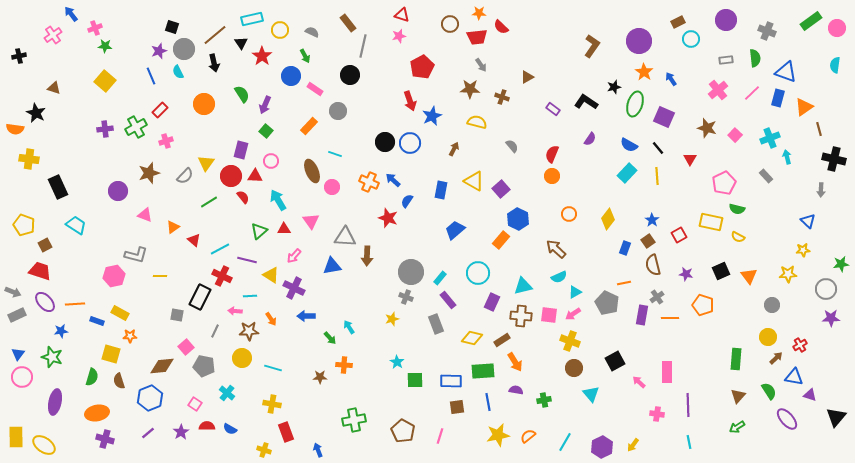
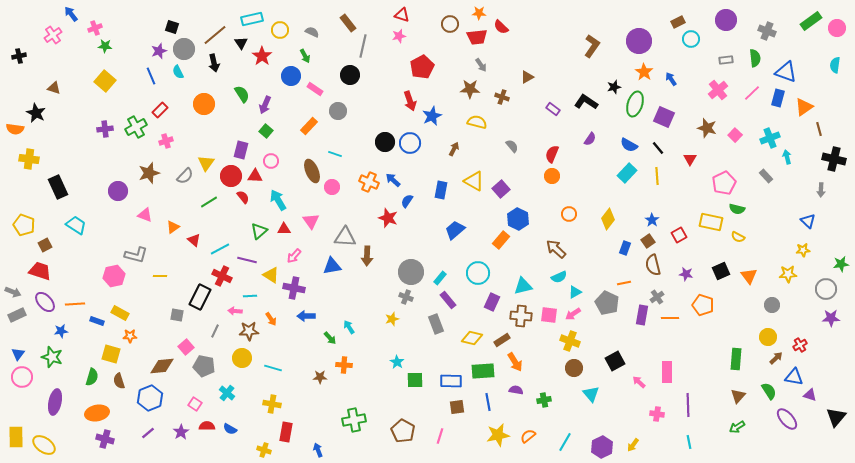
purple cross at (294, 288): rotated 15 degrees counterclockwise
red rectangle at (286, 432): rotated 30 degrees clockwise
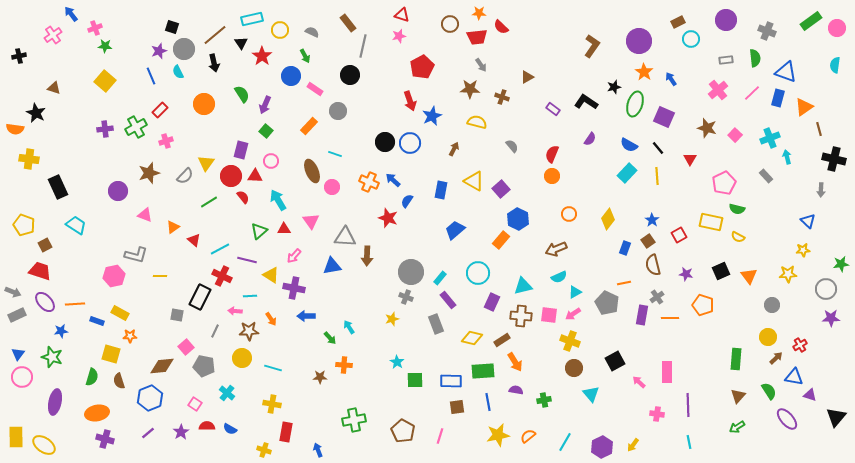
brown arrow at (556, 249): rotated 65 degrees counterclockwise
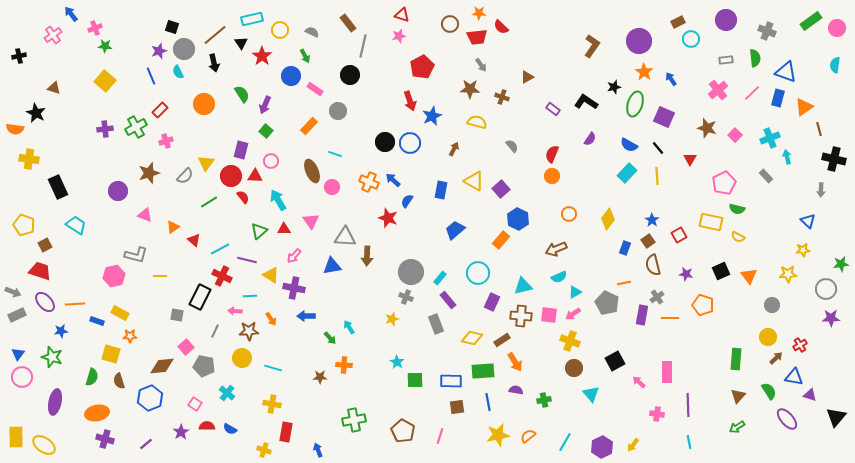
purple line at (148, 433): moved 2 px left, 11 px down
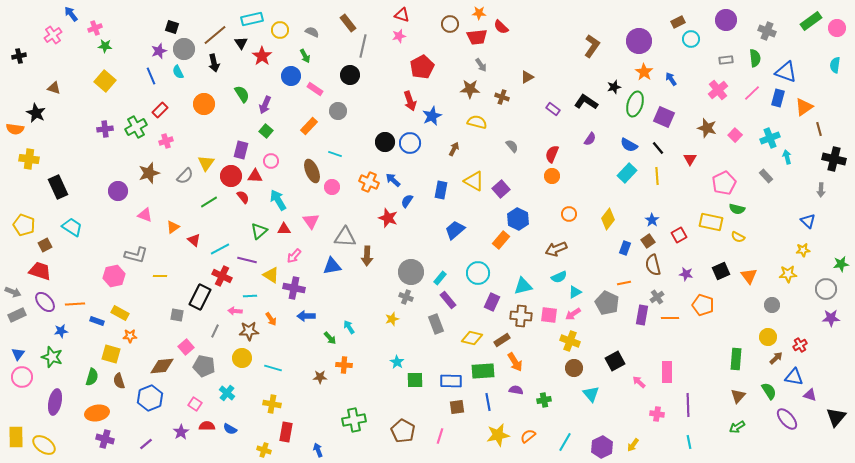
cyan trapezoid at (76, 225): moved 4 px left, 2 px down
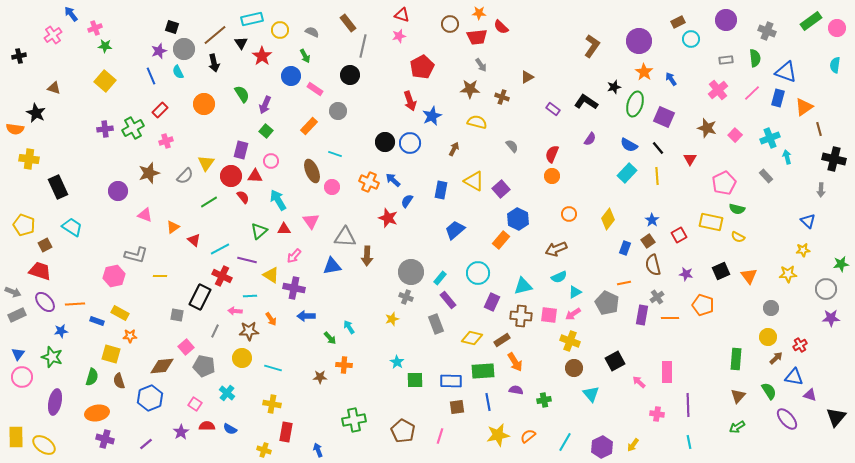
green cross at (136, 127): moved 3 px left, 1 px down
gray circle at (772, 305): moved 1 px left, 3 px down
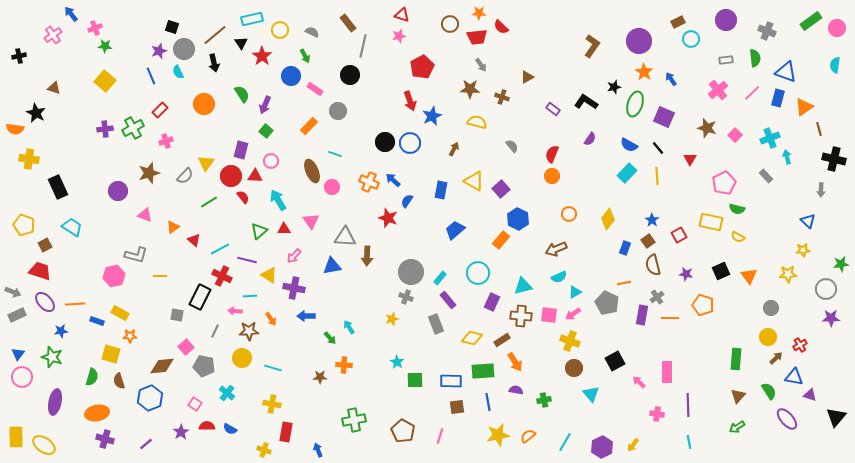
yellow triangle at (271, 275): moved 2 px left
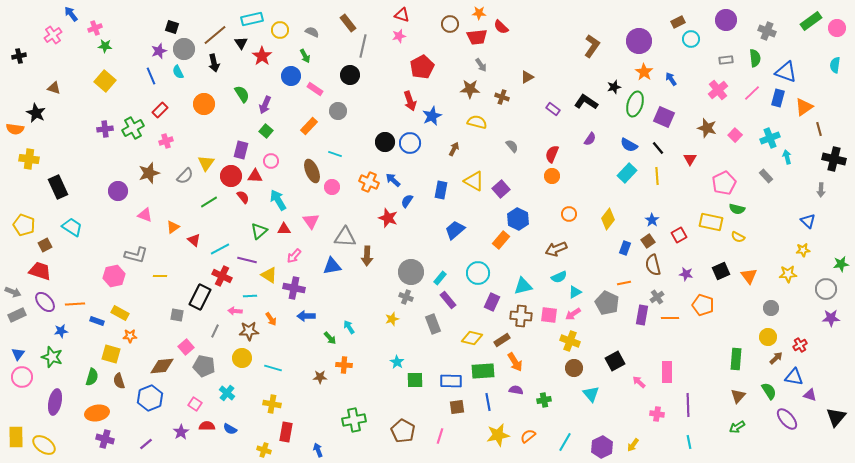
gray rectangle at (436, 324): moved 3 px left
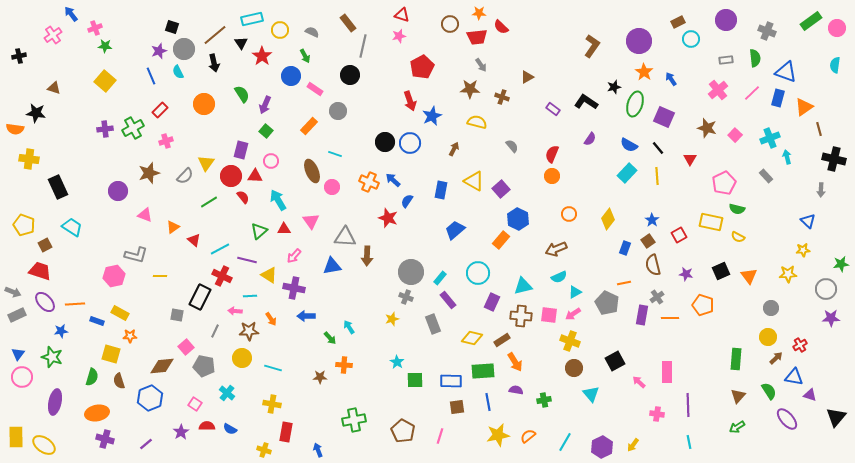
black star at (36, 113): rotated 18 degrees counterclockwise
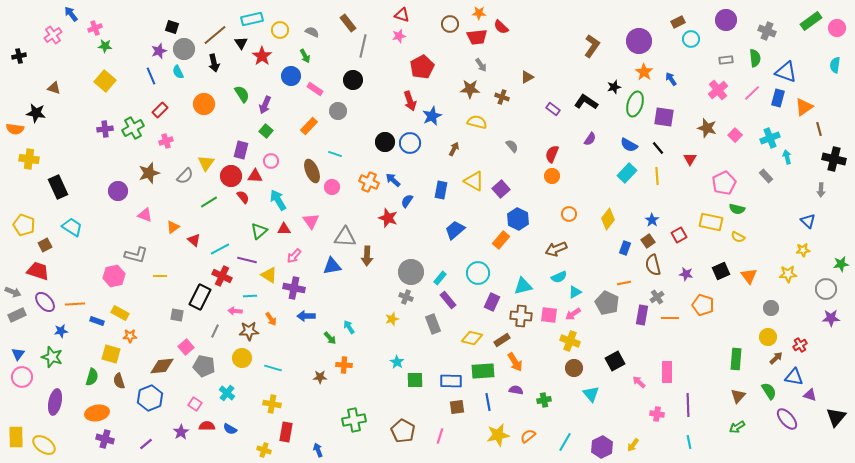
black circle at (350, 75): moved 3 px right, 5 px down
purple square at (664, 117): rotated 15 degrees counterclockwise
red trapezoid at (40, 271): moved 2 px left
